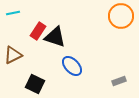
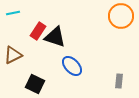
gray rectangle: rotated 64 degrees counterclockwise
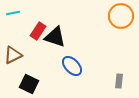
black square: moved 6 px left
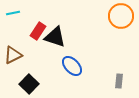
black square: rotated 18 degrees clockwise
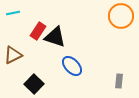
black square: moved 5 px right
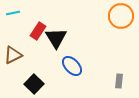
black triangle: moved 1 px right, 1 px down; rotated 40 degrees clockwise
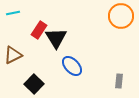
red rectangle: moved 1 px right, 1 px up
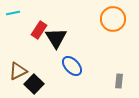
orange circle: moved 8 px left, 3 px down
brown triangle: moved 5 px right, 16 px down
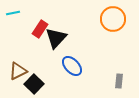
red rectangle: moved 1 px right, 1 px up
black triangle: rotated 15 degrees clockwise
